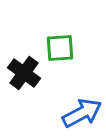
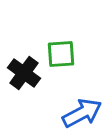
green square: moved 1 px right, 6 px down
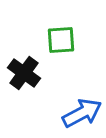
green square: moved 14 px up
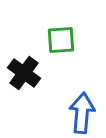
blue arrow: rotated 57 degrees counterclockwise
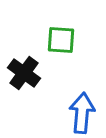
green square: rotated 8 degrees clockwise
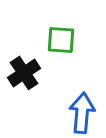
black cross: rotated 20 degrees clockwise
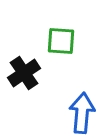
green square: moved 1 px down
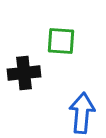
black cross: rotated 28 degrees clockwise
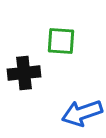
blue arrow: rotated 114 degrees counterclockwise
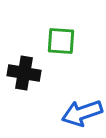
black cross: rotated 16 degrees clockwise
